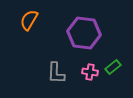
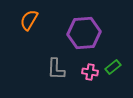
purple hexagon: rotated 12 degrees counterclockwise
gray L-shape: moved 4 px up
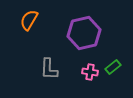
purple hexagon: rotated 8 degrees counterclockwise
gray L-shape: moved 7 px left
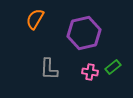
orange semicircle: moved 6 px right, 1 px up
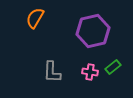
orange semicircle: moved 1 px up
purple hexagon: moved 9 px right, 2 px up
gray L-shape: moved 3 px right, 3 px down
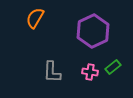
purple hexagon: rotated 12 degrees counterclockwise
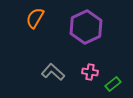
purple hexagon: moved 7 px left, 4 px up
green rectangle: moved 17 px down
gray L-shape: moved 1 px right; rotated 130 degrees clockwise
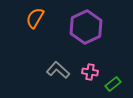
gray L-shape: moved 5 px right, 2 px up
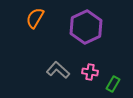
green rectangle: rotated 21 degrees counterclockwise
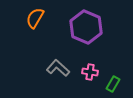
purple hexagon: rotated 12 degrees counterclockwise
gray L-shape: moved 2 px up
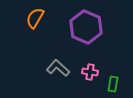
green rectangle: rotated 21 degrees counterclockwise
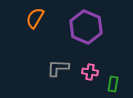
gray L-shape: rotated 40 degrees counterclockwise
